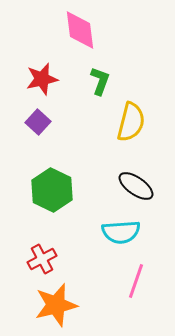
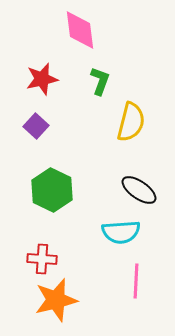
purple square: moved 2 px left, 4 px down
black ellipse: moved 3 px right, 4 px down
red cross: rotated 32 degrees clockwise
pink line: rotated 16 degrees counterclockwise
orange star: moved 5 px up
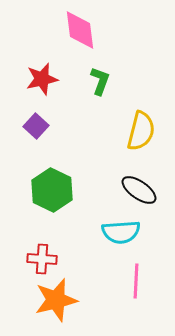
yellow semicircle: moved 10 px right, 9 px down
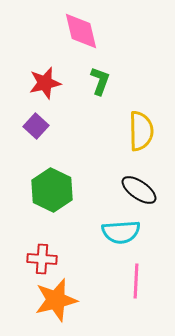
pink diamond: moved 1 px right, 1 px down; rotated 6 degrees counterclockwise
red star: moved 3 px right, 4 px down
yellow semicircle: rotated 15 degrees counterclockwise
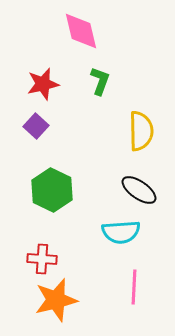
red star: moved 2 px left, 1 px down
pink line: moved 2 px left, 6 px down
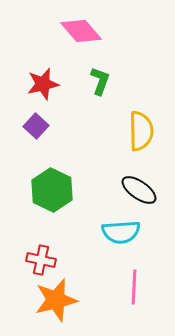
pink diamond: rotated 27 degrees counterclockwise
red cross: moved 1 px left, 1 px down; rotated 8 degrees clockwise
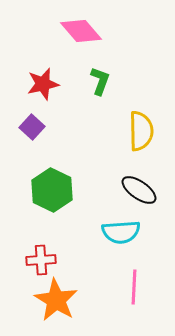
purple square: moved 4 px left, 1 px down
red cross: rotated 16 degrees counterclockwise
orange star: rotated 27 degrees counterclockwise
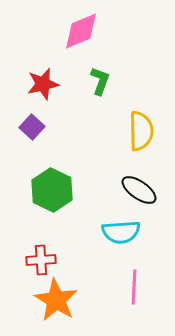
pink diamond: rotated 72 degrees counterclockwise
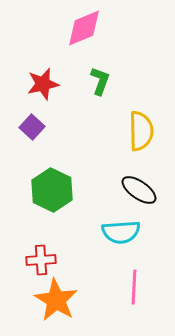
pink diamond: moved 3 px right, 3 px up
